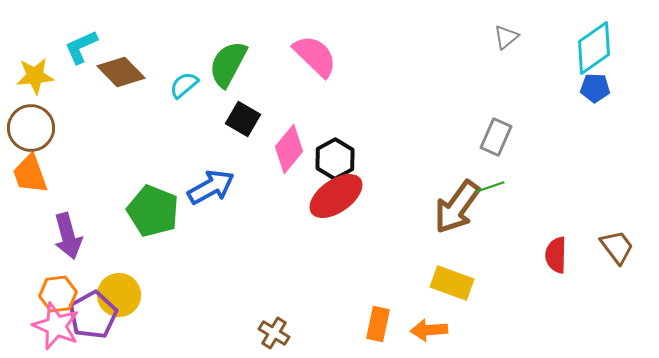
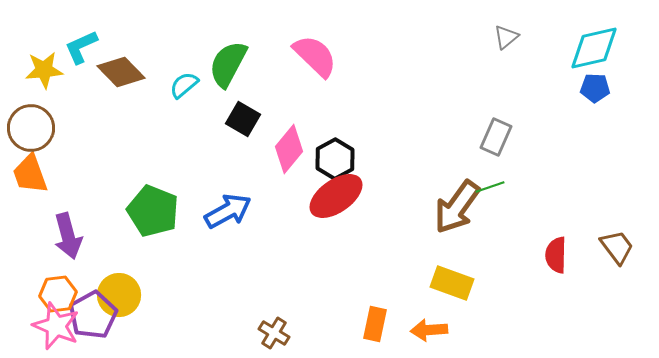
cyan diamond: rotated 22 degrees clockwise
yellow star: moved 9 px right, 6 px up
blue arrow: moved 17 px right, 24 px down
orange rectangle: moved 3 px left
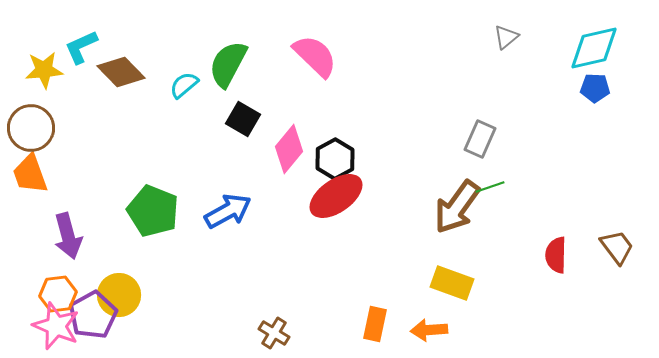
gray rectangle: moved 16 px left, 2 px down
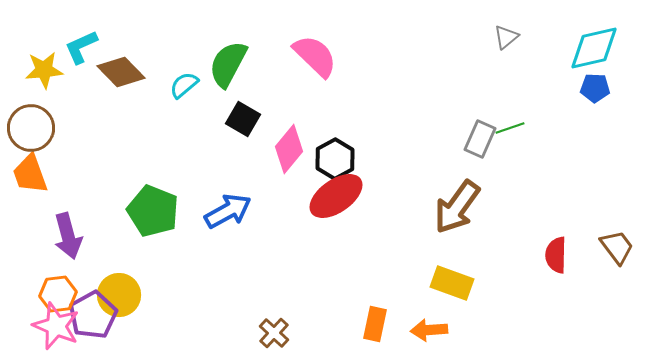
green line: moved 20 px right, 59 px up
brown cross: rotated 12 degrees clockwise
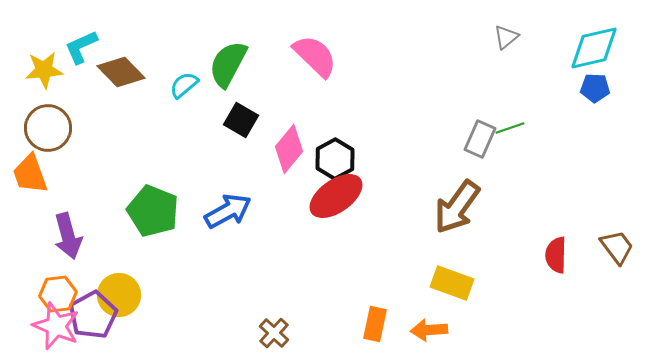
black square: moved 2 px left, 1 px down
brown circle: moved 17 px right
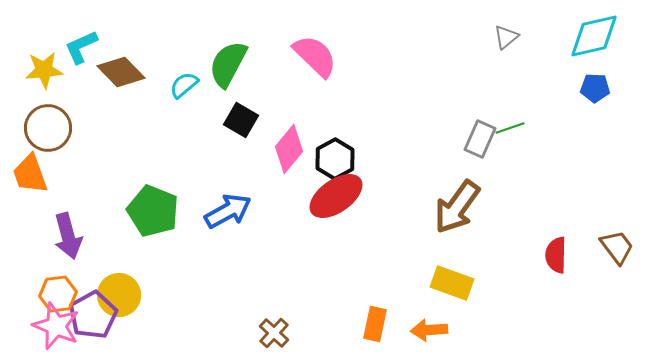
cyan diamond: moved 12 px up
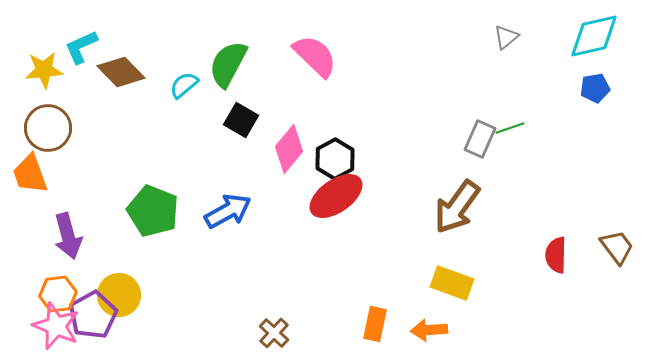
blue pentagon: rotated 12 degrees counterclockwise
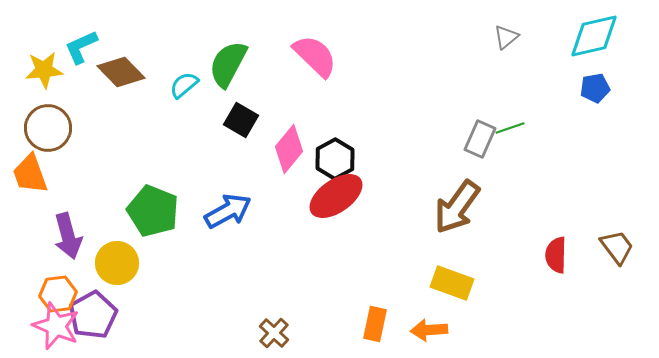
yellow circle: moved 2 px left, 32 px up
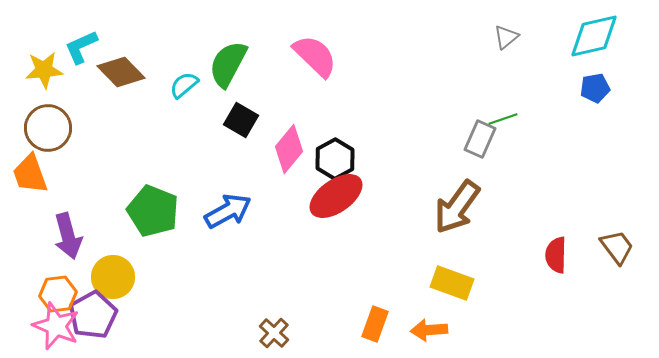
green line: moved 7 px left, 9 px up
yellow circle: moved 4 px left, 14 px down
orange rectangle: rotated 8 degrees clockwise
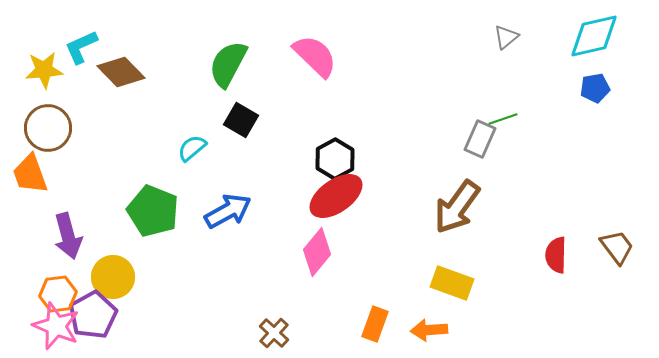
cyan semicircle: moved 8 px right, 63 px down
pink diamond: moved 28 px right, 103 px down
